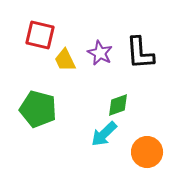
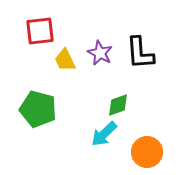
red square: moved 4 px up; rotated 20 degrees counterclockwise
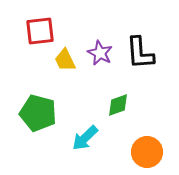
green pentagon: moved 4 px down
cyan arrow: moved 19 px left, 4 px down
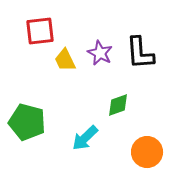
green pentagon: moved 11 px left, 9 px down
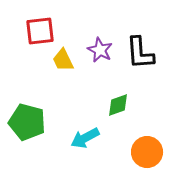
purple star: moved 3 px up
yellow trapezoid: moved 2 px left
cyan arrow: rotated 16 degrees clockwise
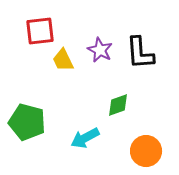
orange circle: moved 1 px left, 1 px up
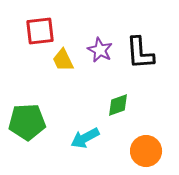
green pentagon: rotated 18 degrees counterclockwise
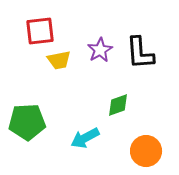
purple star: rotated 15 degrees clockwise
yellow trapezoid: moved 4 px left; rotated 75 degrees counterclockwise
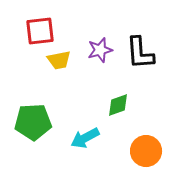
purple star: rotated 15 degrees clockwise
green pentagon: moved 6 px right
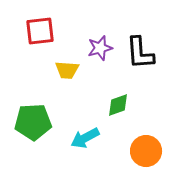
purple star: moved 2 px up
yellow trapezoid: moved 8 px right, 10 px down; rotated 15 degrees clockwise
